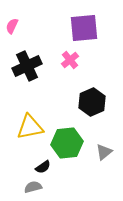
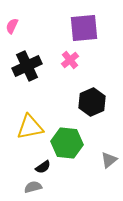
green hexagon: rotated 12 degrees clockwise
gray triangle: moved 5 px right, 8 px down
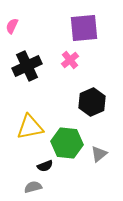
gray triangle: moved 10 px left, 6 px up
black semicircle: moved 2 px right, 1 px up; rotated 14 degrees clockwise
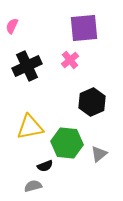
gray semicircle: moved 1 px up
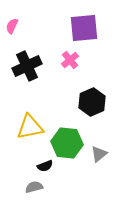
gray semicircle: moved 1 px right, 1 px down
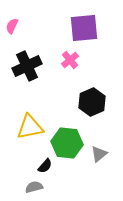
black semicircle: rotated 28 degrees counterclockwise
